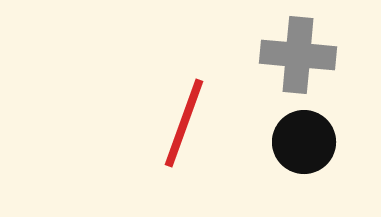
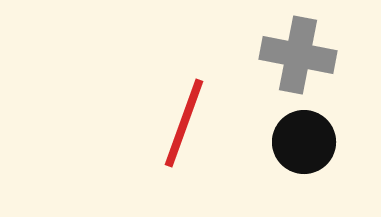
gray cross: rotated 6 degrees clockwise
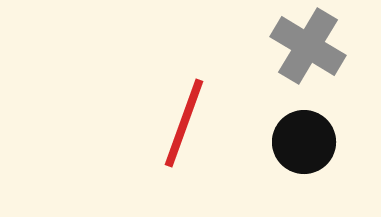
gray cross: moved 10 px right, 9 px up; rotated 20 degrees clockwise
